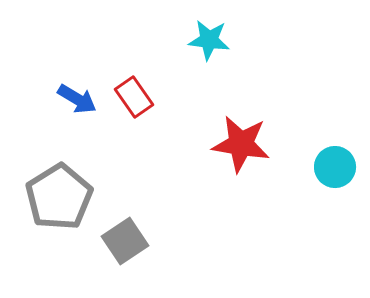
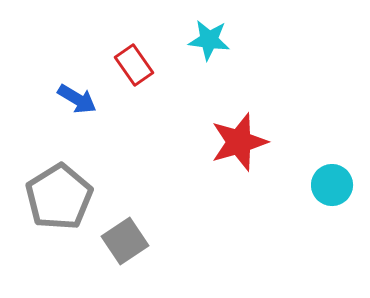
red rectangle: moved 32 px up
red star: moved 2 px left, 2 px up; rotated 26 degrees counterclockwise
cyan circle: moved 3 px left, 18 px down
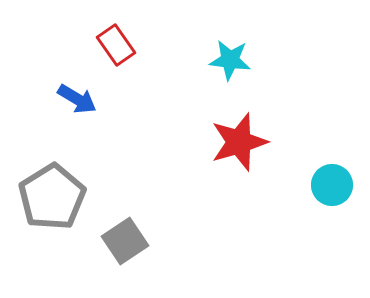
cyan star: moved 21 px right, 20 px down
red rectangle: moved 18 px left, 20 px up
gray pentagon: moved 7 px left
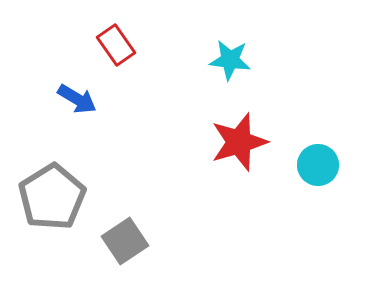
cyan circle: moved 14 px left, 20 px up
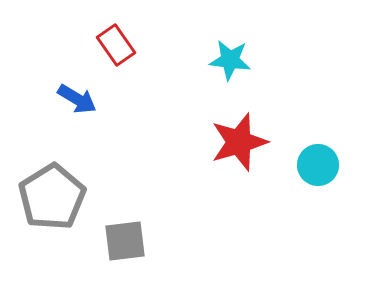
gray square: rotated 27 degrees clockwise
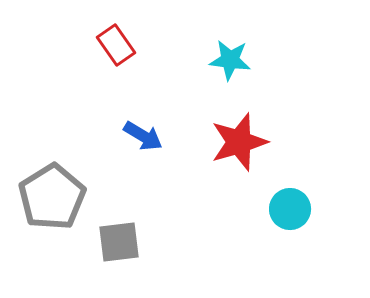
blue arrow: moved 66 px right, 37 px down
cyan circle: moved 28 px left, 44 px down
gray square: moved 6 px left, 1 px down
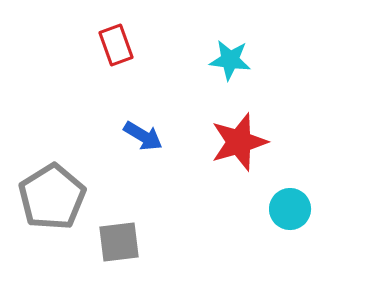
red rectangle: rotated 15 degrees clockwise
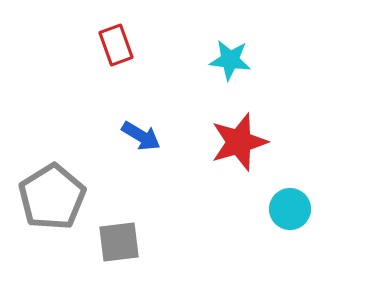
blue arrow: moved 2 px left
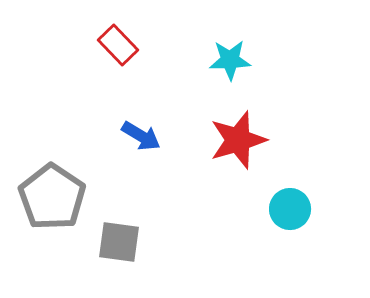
red rectangle: moved 2 px right; rotated 24 degrees counterclockwise
cyan star: rotated 9 degrees counterclockwise
red star: moved 1 px left, 2 px up
gray pentagon: rotated 6 degrees counterclockwise
gray square: rotated 15 degrees clockwise
